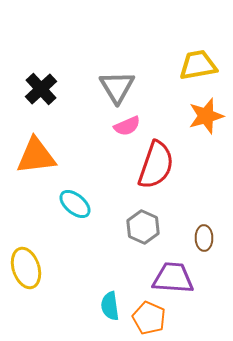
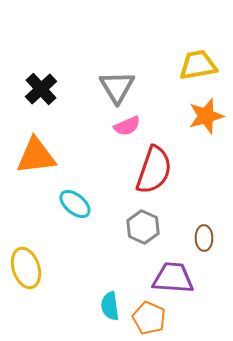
red semicircle: moved 2 px left, 5 px down
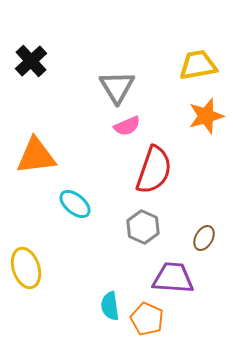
black cross: moved 10 px left, 28 px up
brown ellipse: rotated 30 degrees clockwise
orange pentagon: moved 2 px left, 1 px down
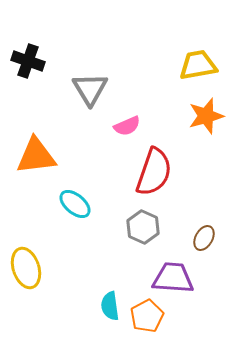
black cross: moved 3 px left; rotated 28 degrees counterclockwise
gray triangle: moved 27 px left, 2 px down
red semicircle: moved 2 px down
orange pentagon: moved 3 px up; rotated 20 degrees clockwise
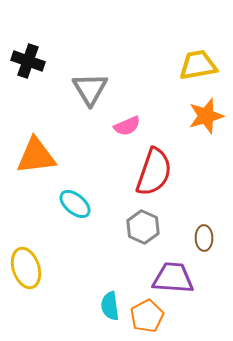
brown ellipse: rotated 30 degrees counterclockwise
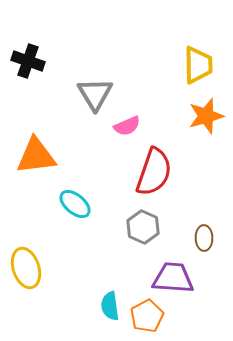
yellow trapezoid: rotated 99 degrees clockwise
gray triangle: moved 5 px right, 5 px down
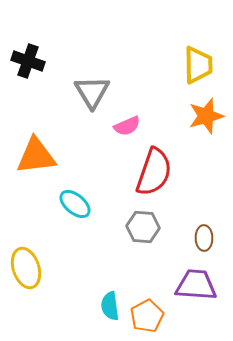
gray triangle: moved 3 px left, 2 px up
gray hexagon: rotated 20 degrees counterclockwise
purple trapezoid: moved 23 px right, 7 px down
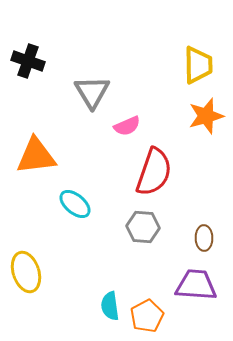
yellow ellipse: moved 4 px down
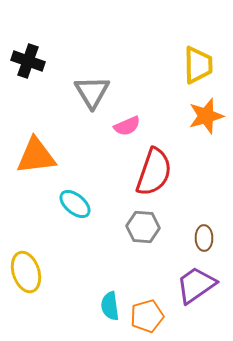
purple trapezoid: rotated 39 degrees counterclockwise
orange pentagon: rotated 12 degrees clockwise
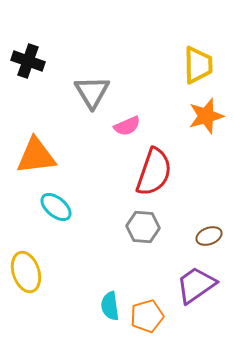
cyan ellipse: moved 19 px left, 3 px down
brown ellipse: moved 5 px right, 2 px up; rotated 70 degrees clockwise
